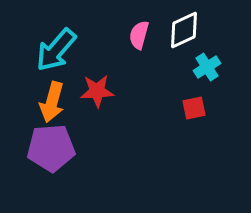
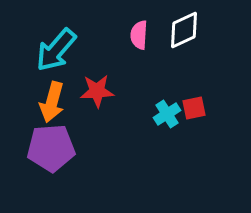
pink semicircle: rotated 12 degrees counterclockwise
cyan cross: moved 40 px left, 47 px down
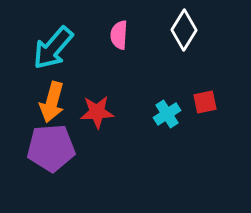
white diamond: rotated 33 degrees counterclockwise
pink semicircle: moved 20 px left
cyan arrow: moved 3 px left, 2 px up
red star: moved 21 px down
red square: moved 11 px right, 6 px up
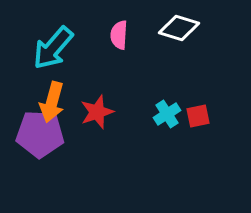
white diamond: moved 5 px left, 2 px up; rotated 75 degrees clockwise
red square: moved 7 px left, 14 px down
red star: rotated 16 degrees counterclockwise
purple pentagon: moved 11 px left, 14 px up; rotated 6 degrees clockwise
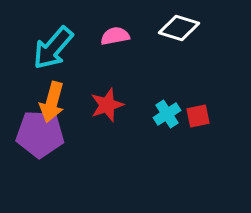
pink semicircle: moved 4 px left, 1 px down; rotated 76 degrees clockwise
red star: moved 10 px right, 7 px up
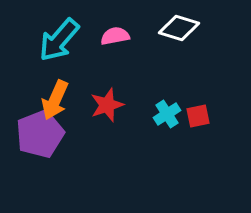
cyan arrow: moved 6 px right, 8 px up
orange arrow: moved 3 px right, 2 px up; rotated 9 degrees clockwise
purple pentagon: rotated 24 degrees counterclockwise
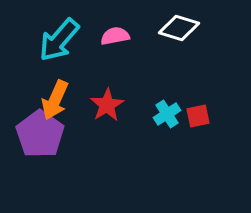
red star: rotated 12 degrees counterclockwise
purple pentagon: rotated 15 degrees counterclockwise
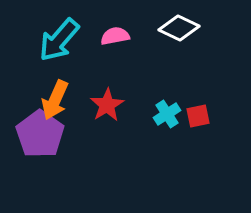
white diamond: rotated 9 degrees clockwise
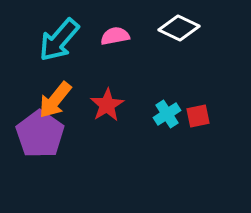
orange arrow: rotated 15 degrees clockwise
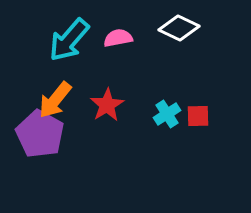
pink semicircle: moved 3 px right, 2 px down
cyan arrow: moved 10 px right
red square: rotated 10 degrees clockwise
purple pentagon: rotated 6 degrees counterclockwise
